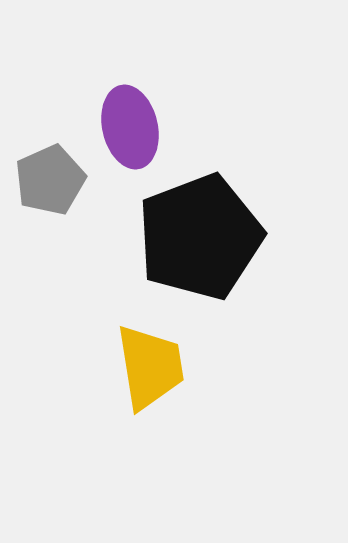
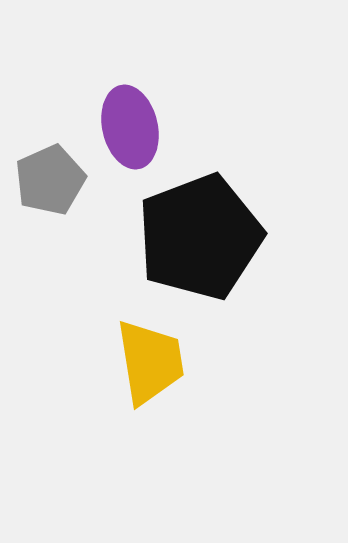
yellow trapezoid: moved 5 px up
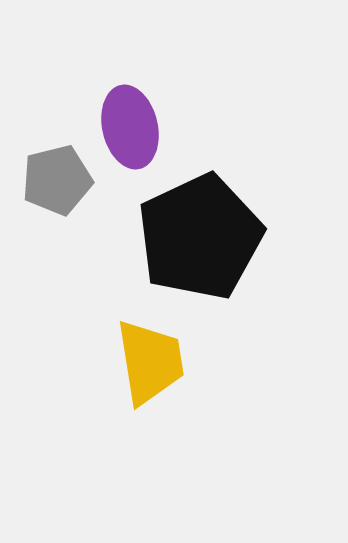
gray pentagon: moved 7 px right; rotated 10 degrees clockwise
black pentagon: rotated 4 degrees counterclockwise
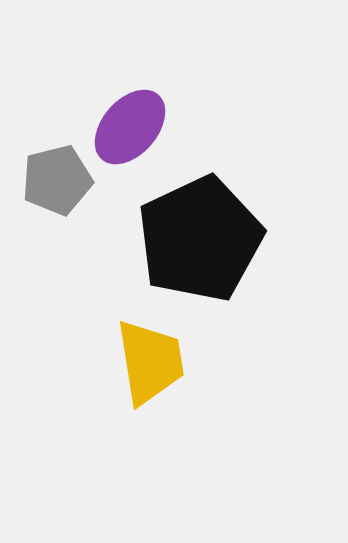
purple ellipse: rotated 54 degrees clockwise
black pentagon: moved 2 px down
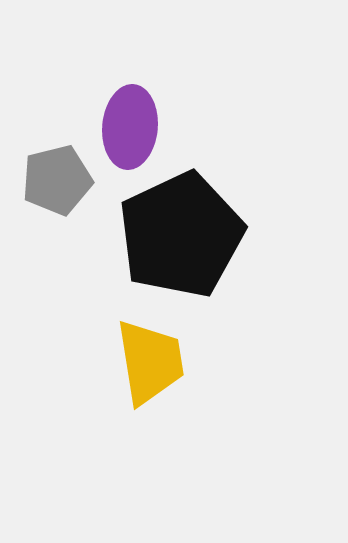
purple ellipse: rotated 36 degrees counterclockwise
black pentagon: moved 19 px left, 4 px up
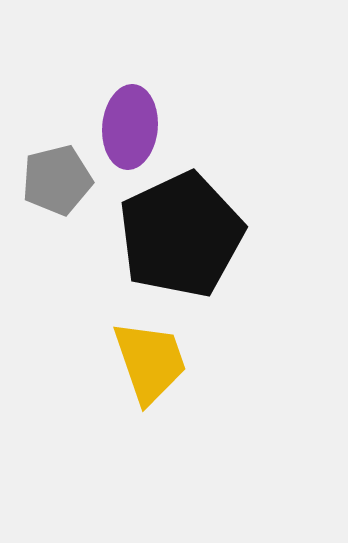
yellow trapezoid: rotated 10 degrees counterclockwise
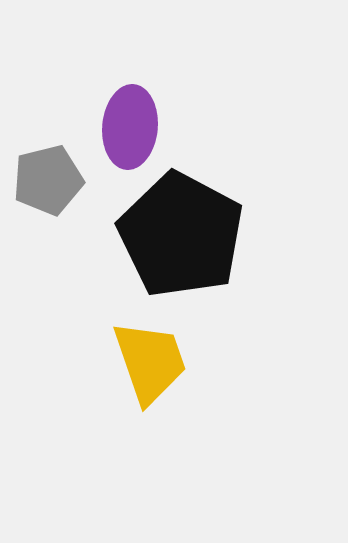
gray pentagon: moved 9 px left
black pentagon: rotated 19 degrees counterclockwise
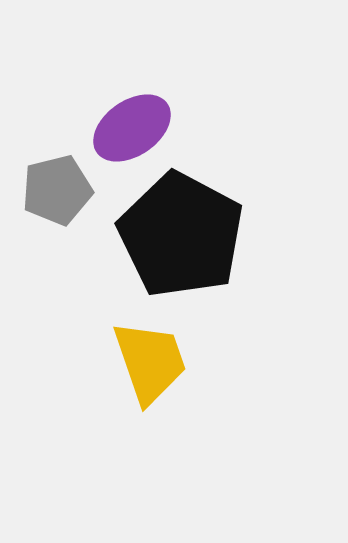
purple ellipse: moved 2 px right, 1 px down; rotated 50 degrees clockwise
gray pentagon: moved 9 px right, 10 px down
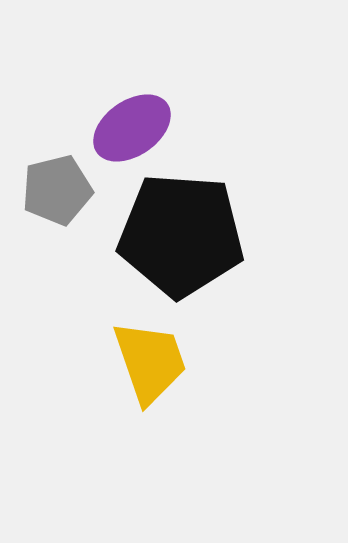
black pentagon: rotated 24 degrees counterclockwise
